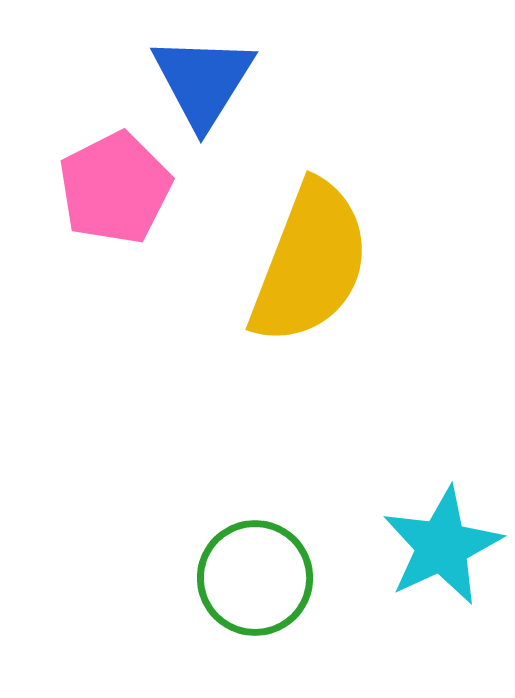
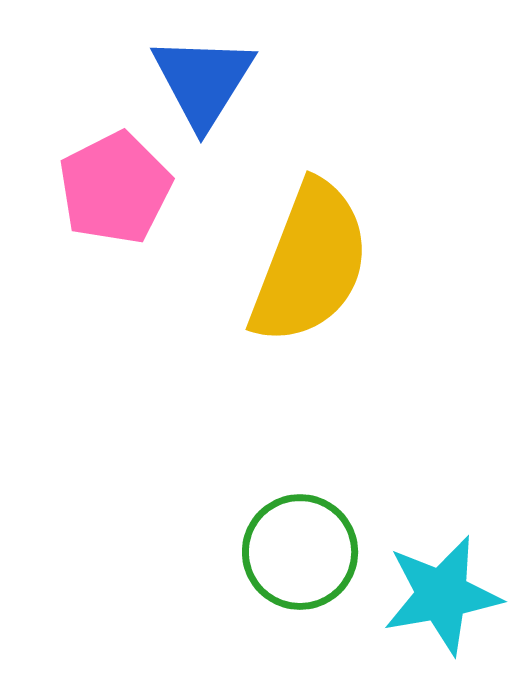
cyan star: moved 49 px down; rotated 15 degrees clockwise
green circle: moved 45 px right, 26 px up
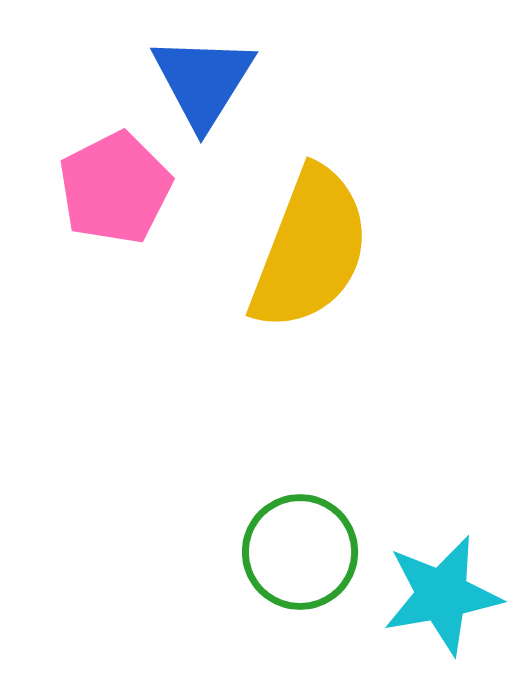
yellow semicircle: moved 14 px up
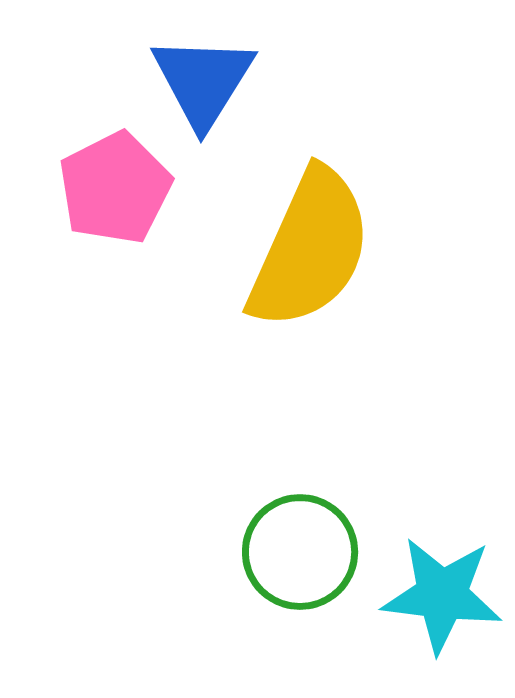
yellow semicircle: rotated 3 degrees clockwise
cyan star: rotated 17 degrees clockwise
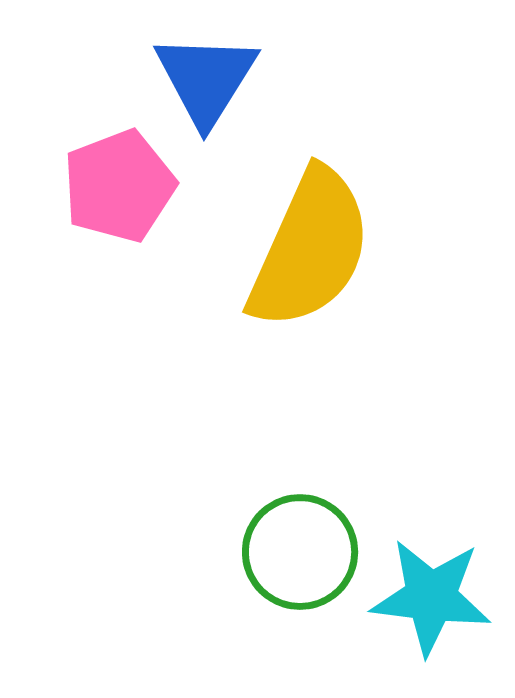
blue triangle: moved 3 px right, 2 px up
pink pentagon: moved 4 px right, 2 px up; rotated 6 degrees clockwise
cyan star: moved 11 px left, 2 px down
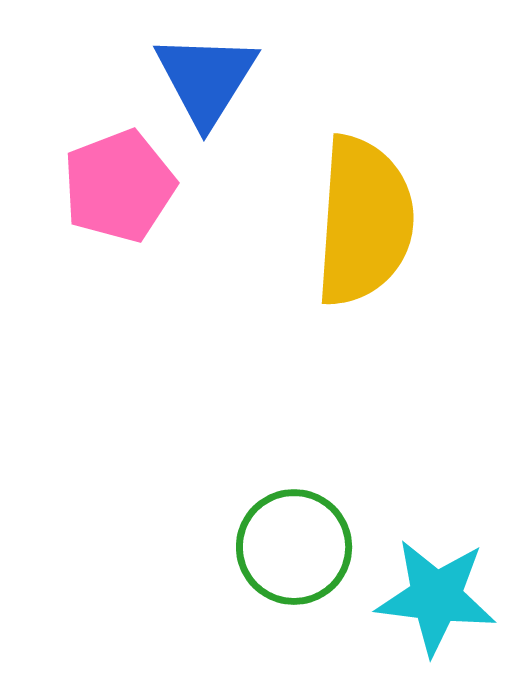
yellow semicircle: moved 54 px right, 28 px up; rotated 20 degrees counterclockwise
green circle: moved 6 px left, 5 px up
cyan star: moved 5 px right
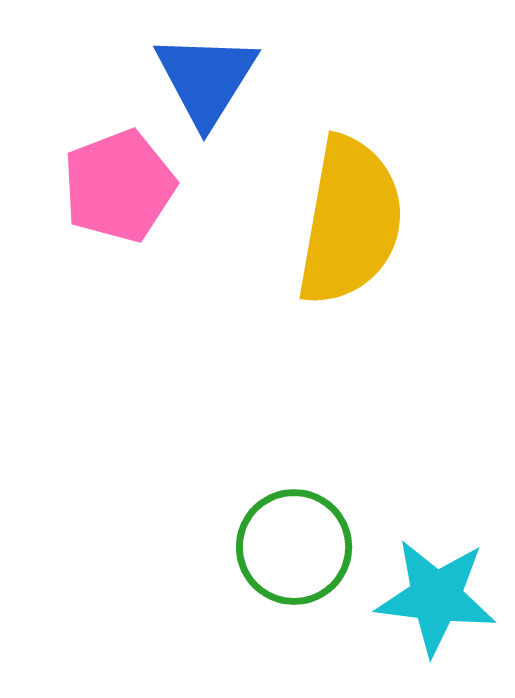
yellow semicircle: moved 14 px left; rotated 6 degrees clockwise
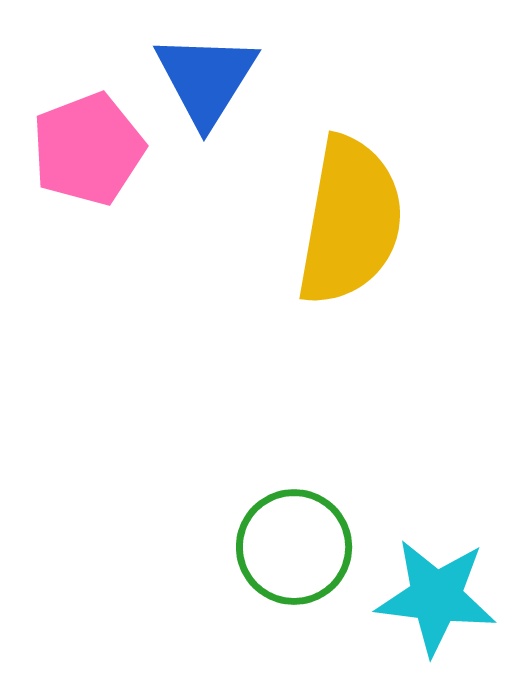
pink pentagon: moved 31 px left, 37 px up
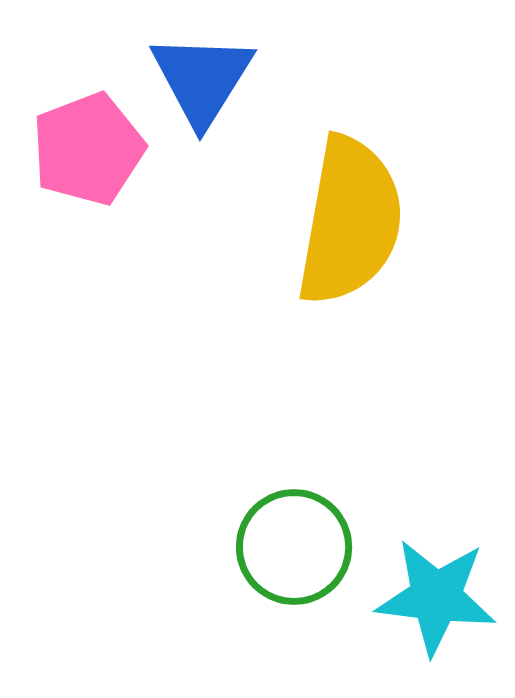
blue triangle: moved 4 px left
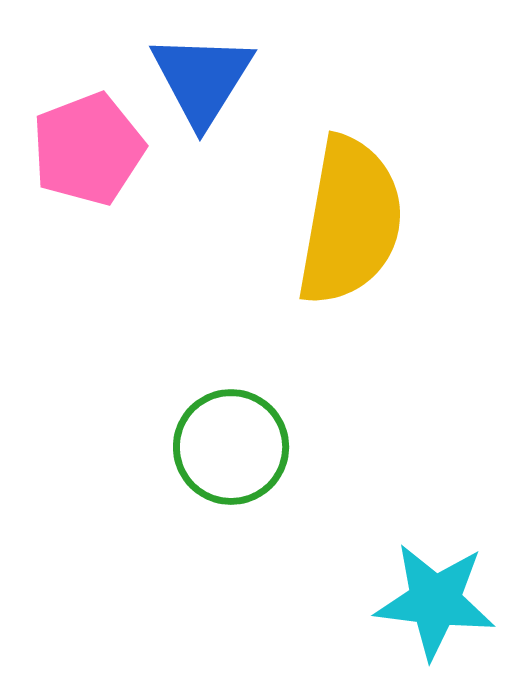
green circle: moved 63 px left, 100 px up
cyan star: moved 1 px left, 4 px down
